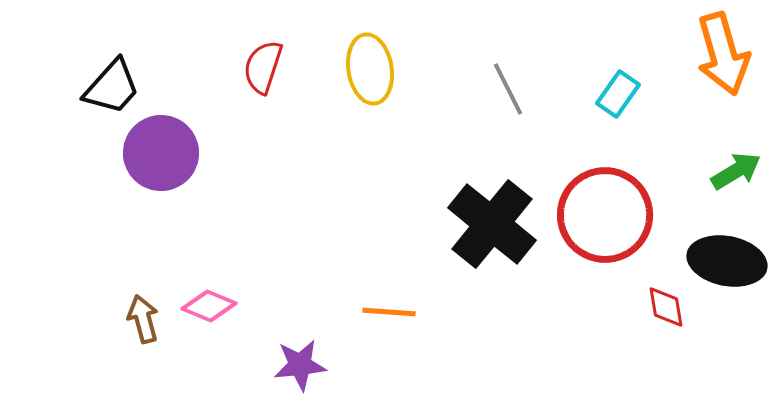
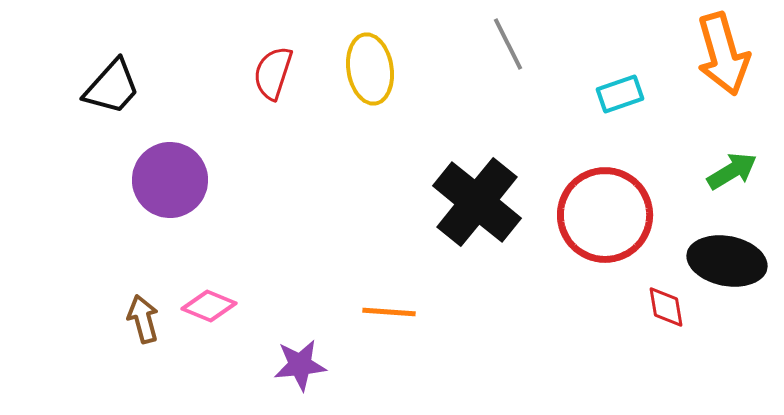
red semicircle: moved 10 px right, 6 px down
gray line: moved 45 px up
cyan rectangle: moved 2 px right; rotated 36 degrees clockwise
purple circle: moved 9 px right, 27 px down
green arrow: moved 4 px left
black cross: moved 15 px left, 22 px up
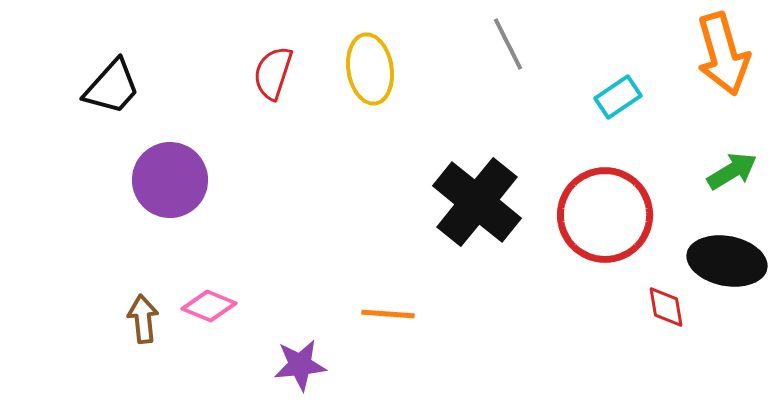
cyan rectangle: moved 2 px left, 3 px down; rotated 15 degrees counterclockwise
orange line: moved 1 px left, 2 px down
brown arrow: rotated 9 degrees clockwise
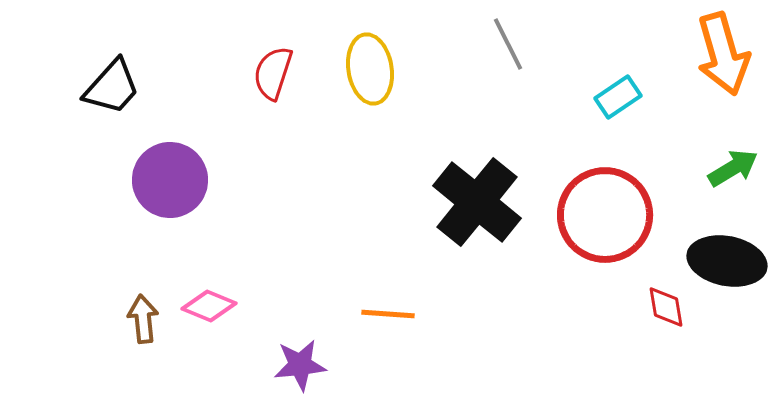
green arrow: moved 1 px right, 3 px up
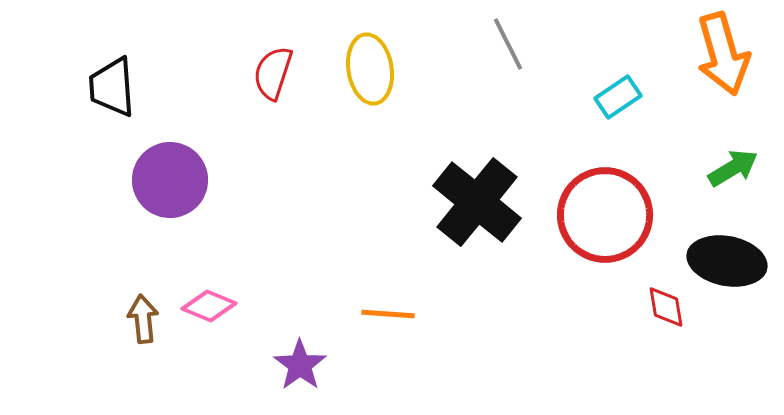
black trapezoid: rotated 134 degrees clockwise
purple star: rotated 30 degrees counterclockwise
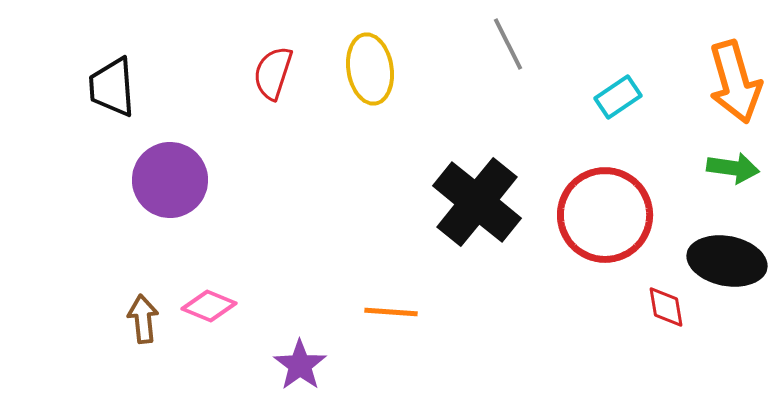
orange arrow: moved 12 px right, 28 px down
green arrow: rotated 39 degrees clockwise
orange line: moved 3 px right, 2 px up
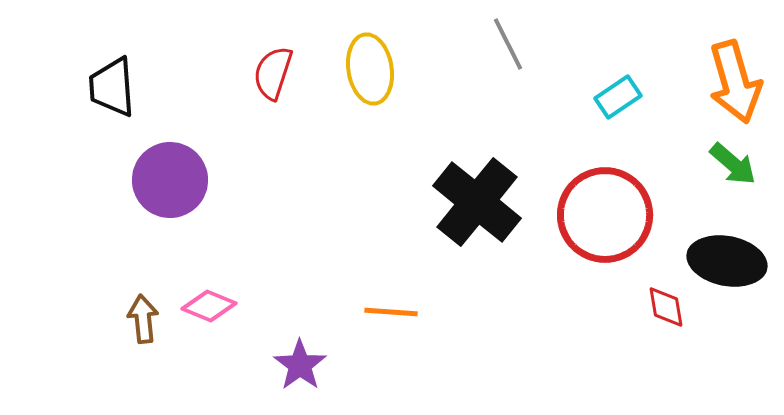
green arrow: moved 4 px up; rotated 33 degrees clockwise
